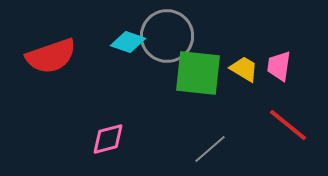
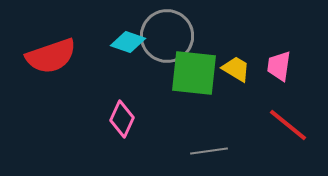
yellow trapezoid: moved 8 px left
green square: moved 4 px left
pink diamond: moved 14 px right, 20 px up; rotated 51 degrees counterclockwise
gray line: moved 1 px left, 2 px down; rotated 33 degrees clockwise
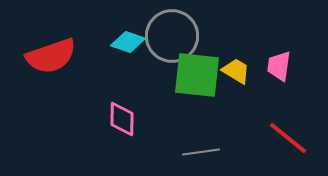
gray circle: moved 5 px right
yellow trapezoid: moved 2 px down
green square: moved 3 px right, 2 px down
pink diamond: rotated 24 degrees counterclockwise
red line: moved 13 px down
gray line: moved 8 px left, 1 px down
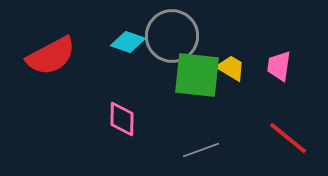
red semicircle: rotated 9 degrees counterclockwise
yellow trapezoid: moved 5 px left, 3 px up
gray line: moved 2 px up; rotated 12 degrees counterclockwise
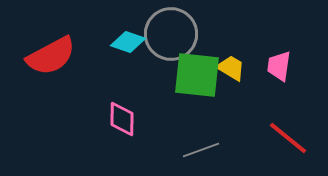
gray circle: moved 1 px left, 2 px up
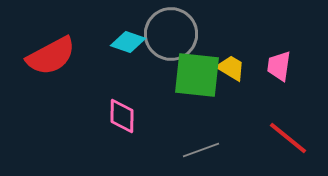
pink diamond: moved 3 px up
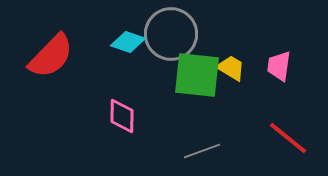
red semicircle: rotated 18 degrees counterclockwise
gray line: moved 1 px right, 1 px down
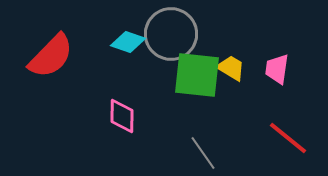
pink trapezoid: moved 2 px left, 3 px down
gray line: moved 1 px right, 2 px down; rotated 75 degrees clockwise
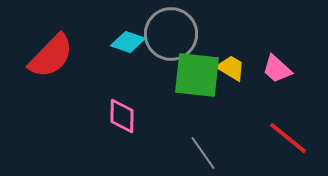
pink trapezoid: rotated 56 degrees counterclockwise
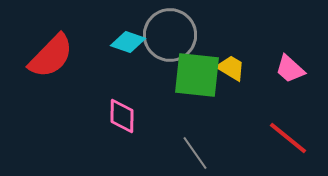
gray circle: moved 1 px left, 1 px down
pink trapezoid: moved 13 px right
gray line: moved 8 px left
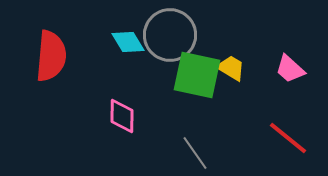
cyan diamond: rotated 40 degrees clockwise
red semicircle: rotated 39 degrees counterclockwise
green square: rotated 6 degrees clockwise
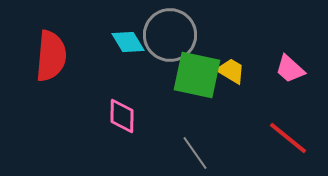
yellow trapezoid: moved 3 px down
